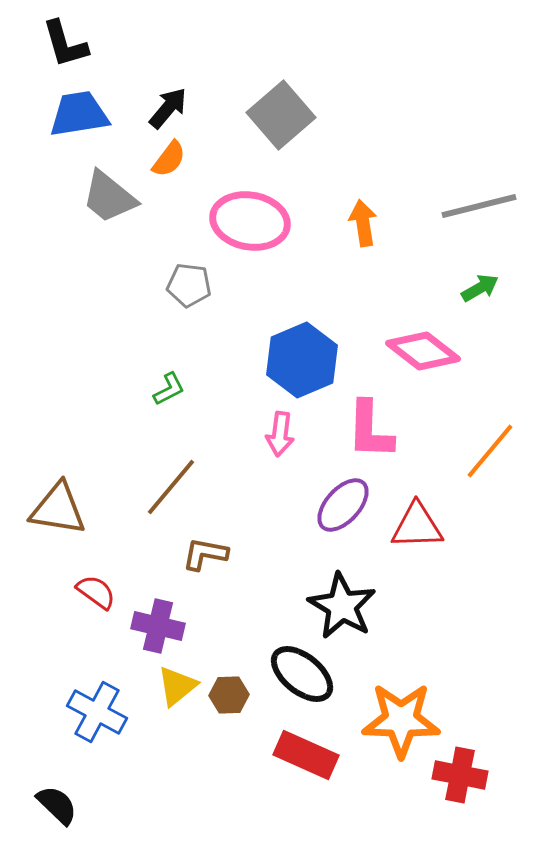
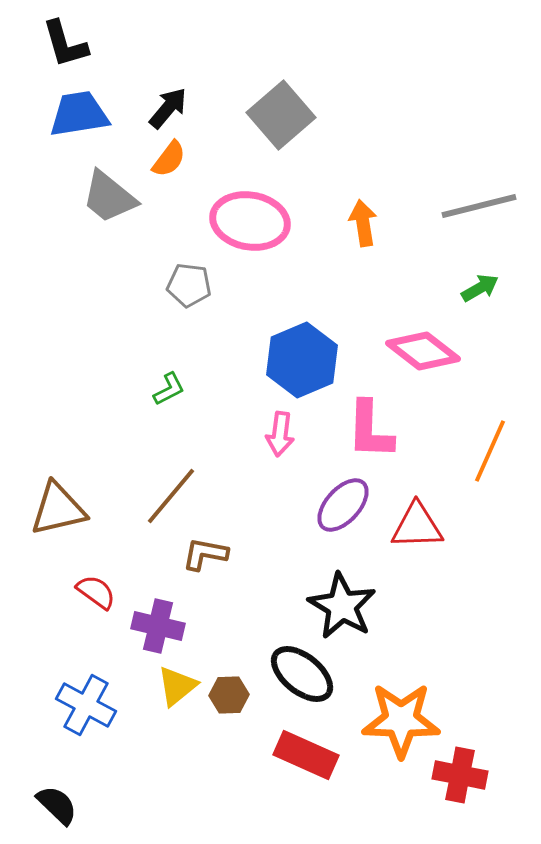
orange line: rotated 16 degrees counterclockwise
brown line: moved 9 px down
brown triangle: rotated 22 degrees counterclockwise
blue cross: moved 11 px left, 7 px up
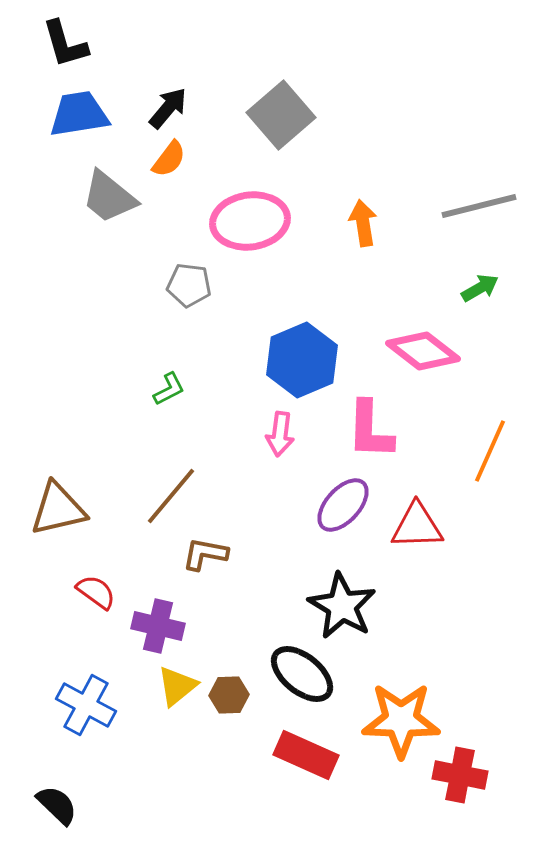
pink ellipse: rotated 18 degrees counterclockwise
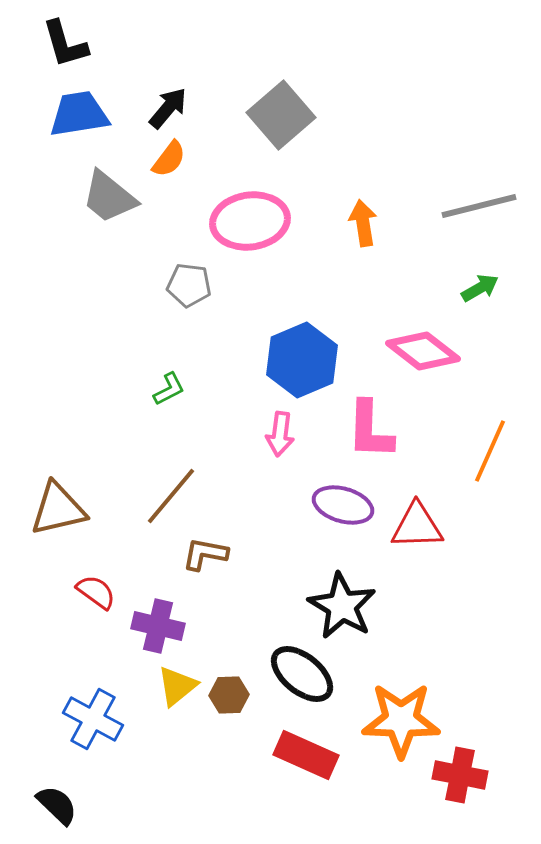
purple ellipse: rotated 64 degrees clockwise
blue cross: moved 7 px right, 14 px down
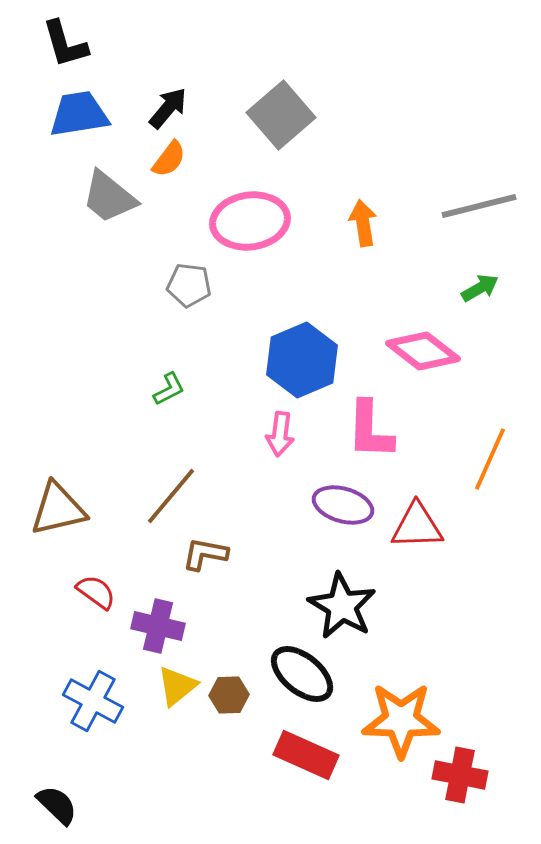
orange line: moved 8 px down
blue cross: moved 18 px up
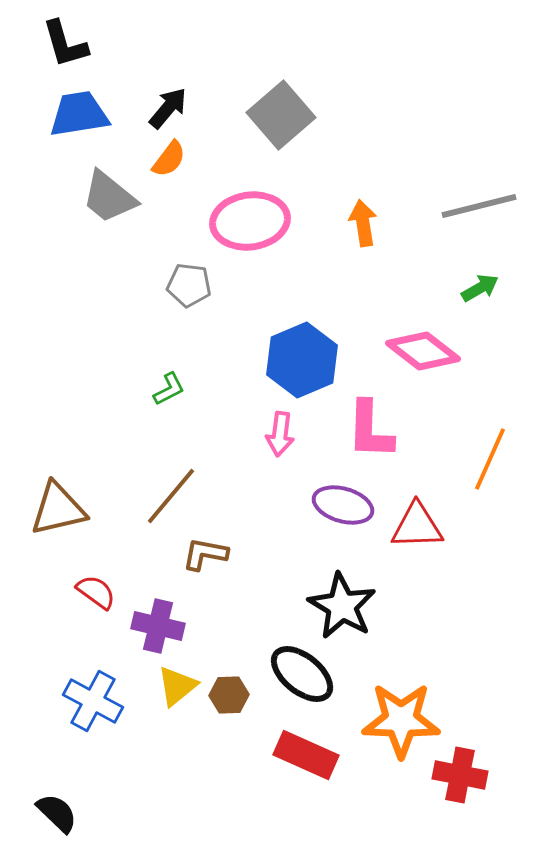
black semicircle: moved 8 px down
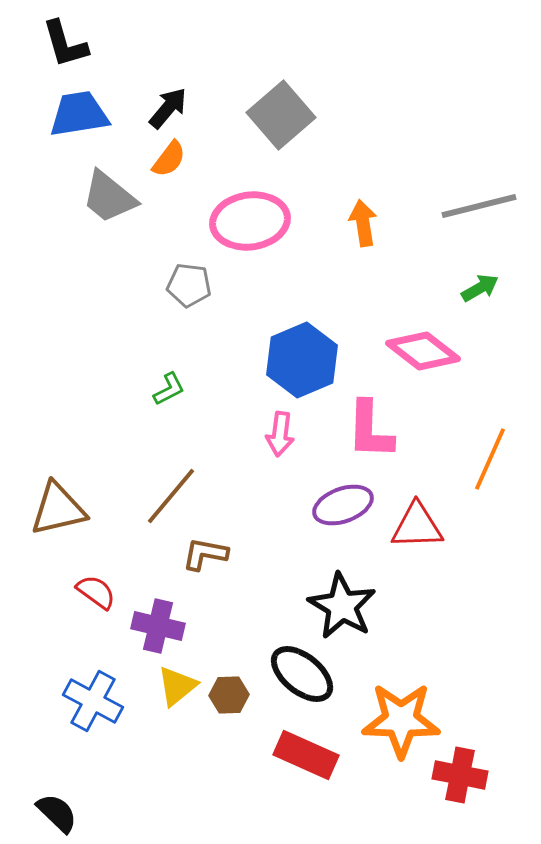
purple ellipse: rotated 36 degrees counterclockwise
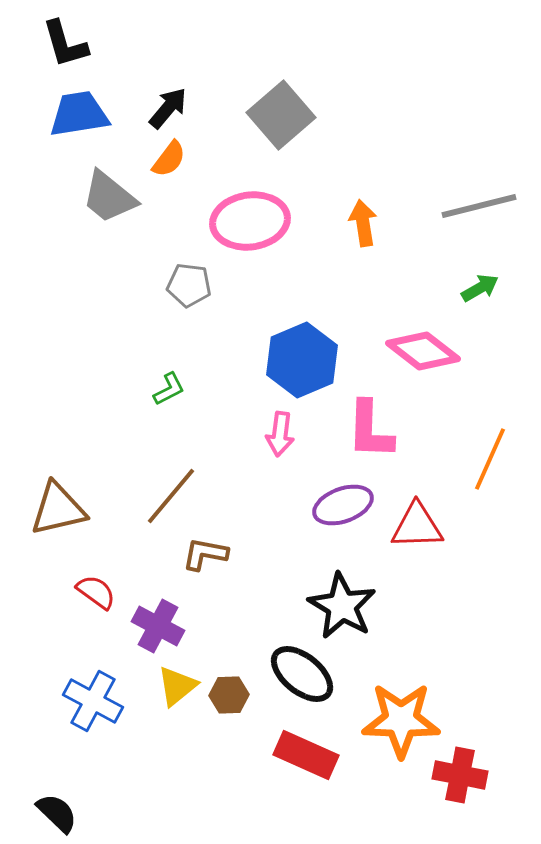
purple cross: rotated 15 degrees clockwise
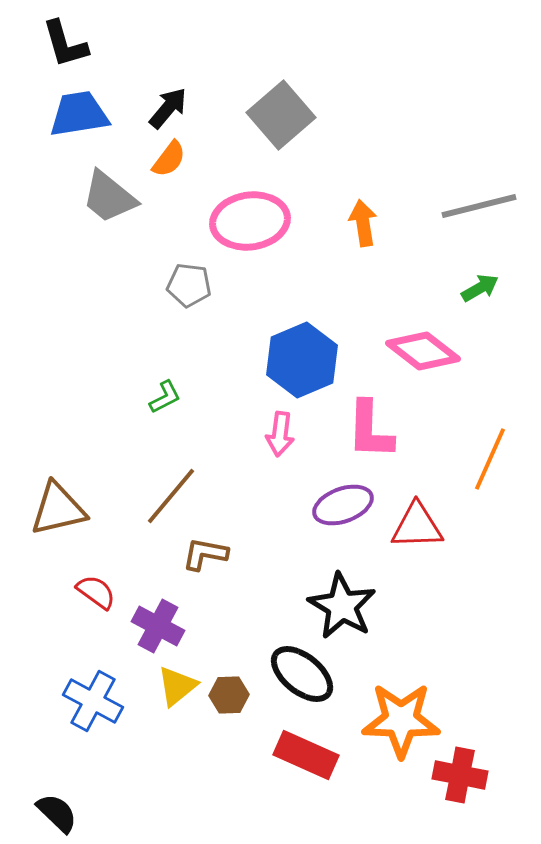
green L-shape: moved 4 px left, 8 px down
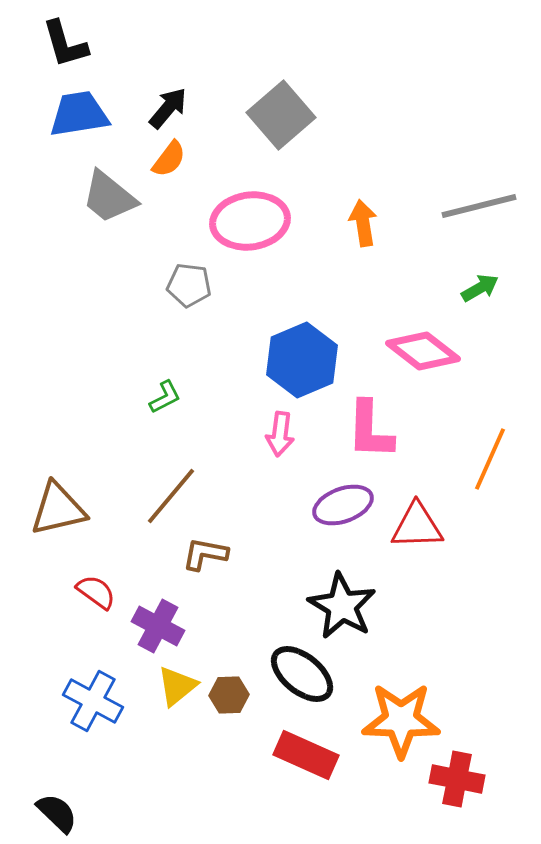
red cross: moved 3 px left, 4 px down
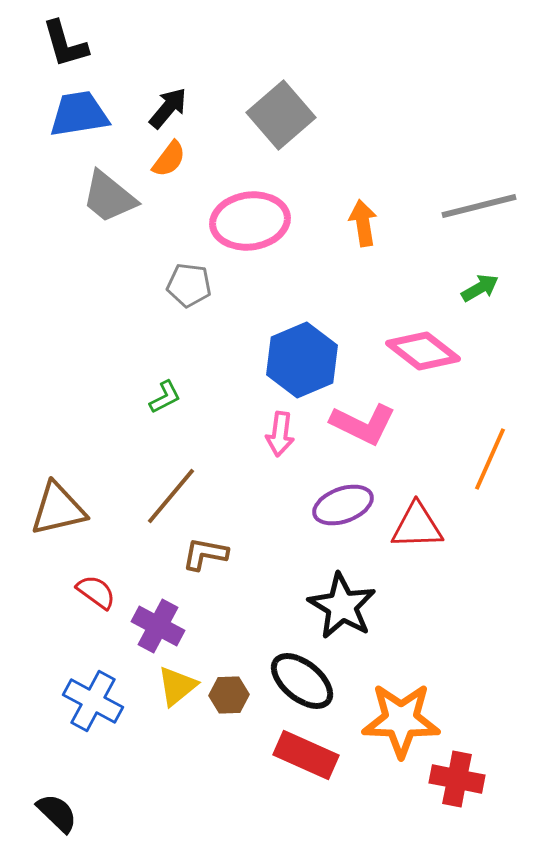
pink L-shape: moved 7 px left, 6 px up; rotated 66 degrees counterclockwise
black ellipse: moved 7 px down
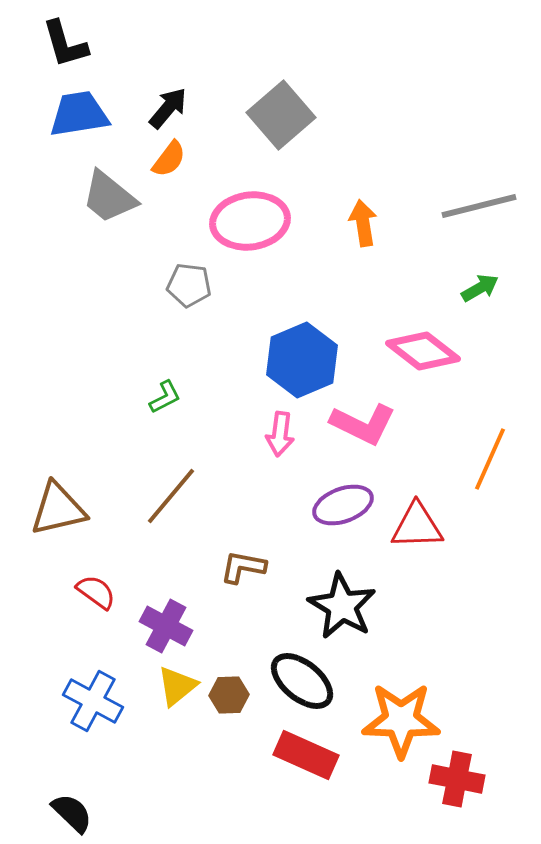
brown L-shape: moved 38 px right, 13 px down
purple cross: moved 8 px right
black semicircle: moved 15 px right
